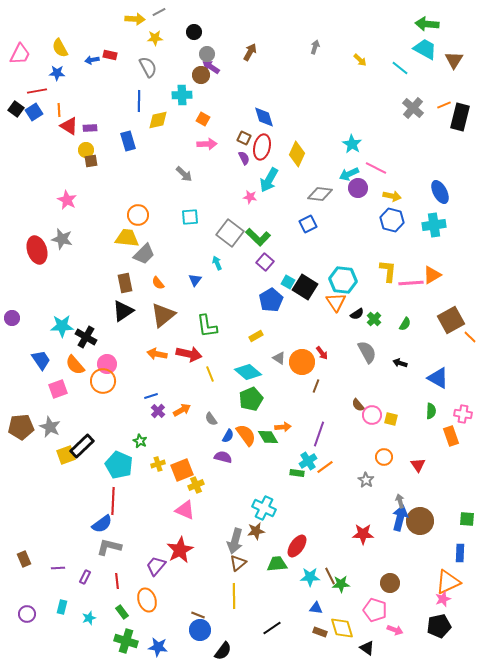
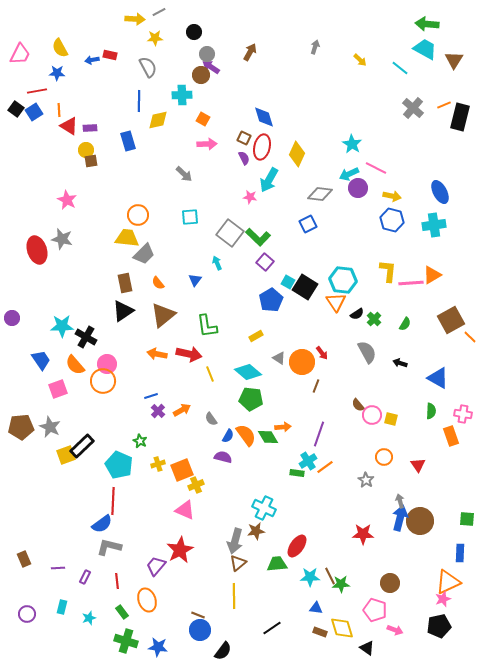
green pentagon at (251, 399): rotated 30 degrees clockwise
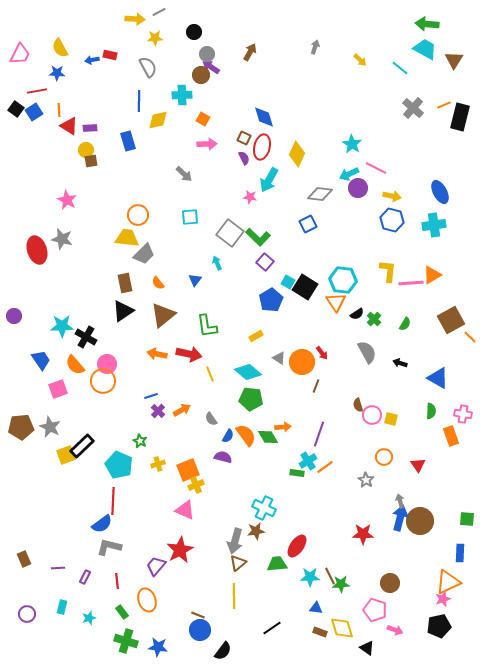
purple circle at (12, 318): moved 2 px right, 2 px up
brown semicircle at (358, 405): rotated 24 degrees clockwise
orange square at (182, 470): moved 6 px right
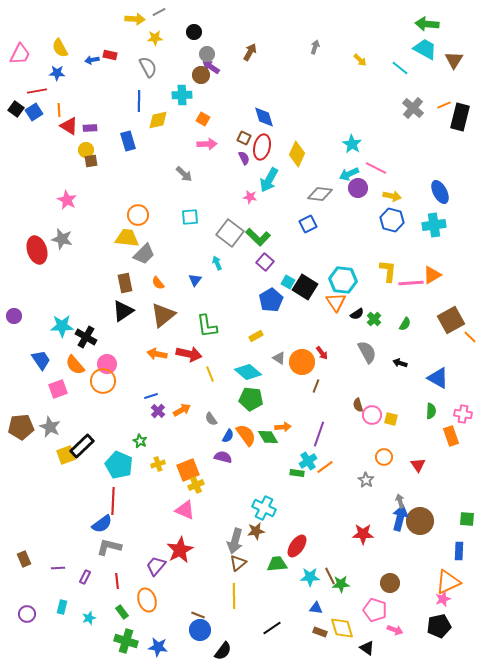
blue rectangle at (460, 553): moved 1 px left, 2 px up
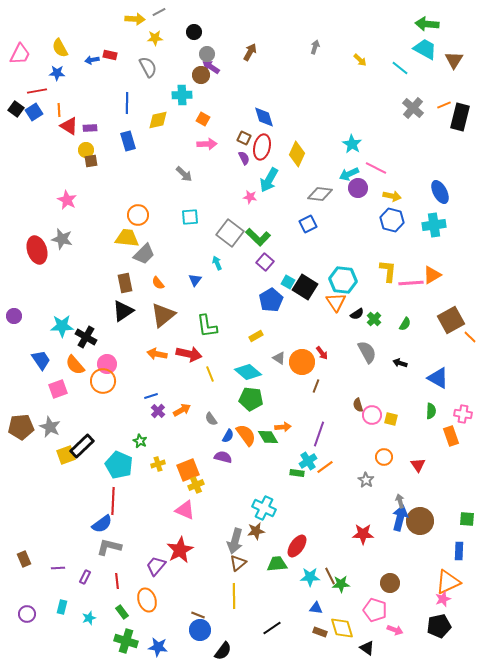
blue line at (139, 101): moved 12 px left, 2 px down
